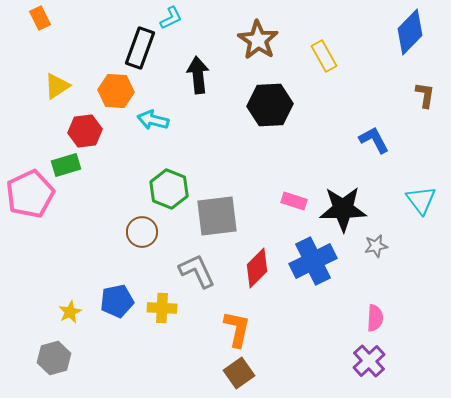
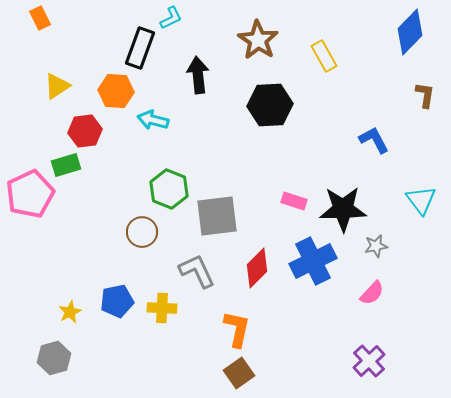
pink semicircle: moved 3 px left, 25 px up; rotated 40 degrees clockwise
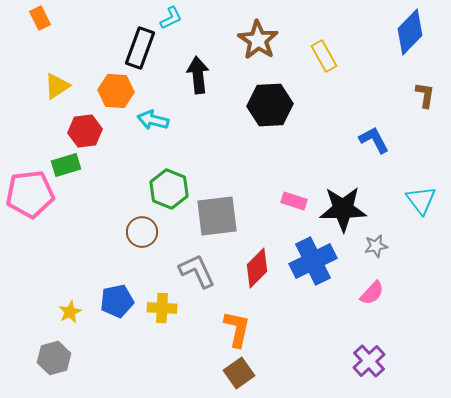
pink pentagon: rotated 18 degrees clockwise
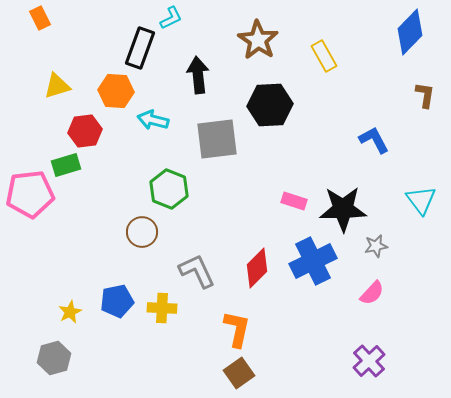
yellow triangle: rotated 16 degrees clockwise
gray square: moved 77 px up
